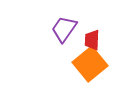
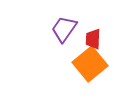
red trapezoid: moved 1 px right, 1 px up
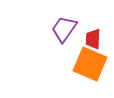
orange square: rotated 28 degrees counterclockwise
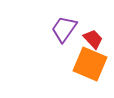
red trapezoid: rotated 135 degrees clockwise
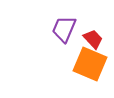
purple trapezoid: rotated 12 degrees counterclockwise
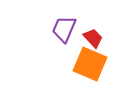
red trapezoid: moved 1 px up
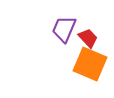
red trapezoid: moved 5 px left
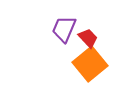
orange square: rotated 28 degrees clockwise
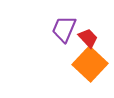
orange square: rotated 8 degrees counterclockwise
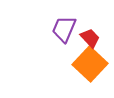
red trapezoid: moved 2 px right
